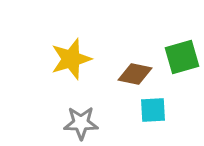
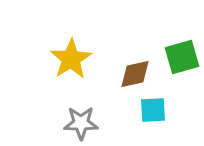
yellow star: rotated 15 degrees counterclockwise
brown diamond: rotated 24 degrees counterclockwise
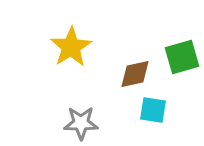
yellow star: moved 12 px up
cyan square: rotated 12 degrees clockwise
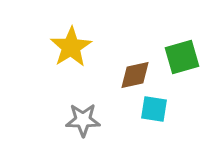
brown diamond: moved 1 px down
cyan square: moved 1 px right, 1 px up
gray star: moved 2 px right, 3 px up
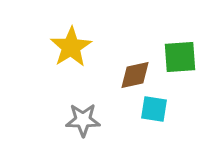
green square: moved 2 px left; rotated 12 degrees clockwise
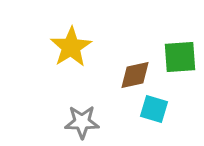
cyan square: rotated 8 degrees clockwise
gray star: moved 1 px left, 2 px down
